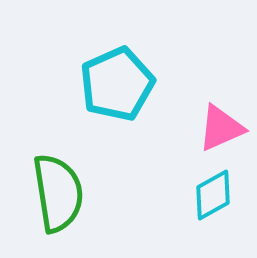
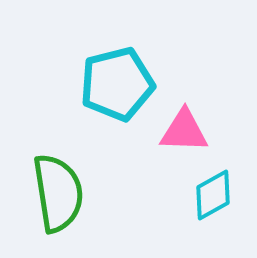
cyan pentagon: rotated 10 degrees clockwise
pink triangle: moved 37 px left, 3 px down; rotated 26 degrees clockwise
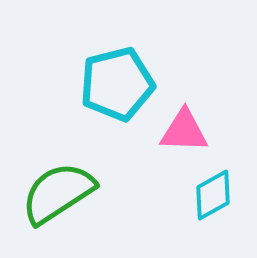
green semicircle: rotated 114 degrees counterclockwise
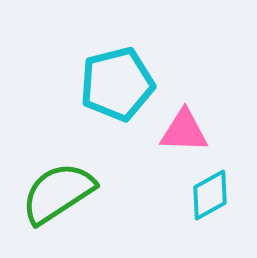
cyan diamond: moved 3 px left
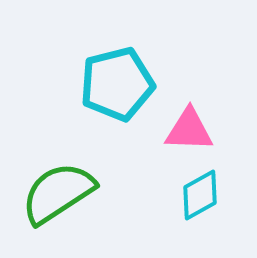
pink triangle: moved 5 px right, 1 px up
cyan diamond: moved 10 px left
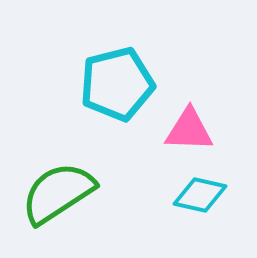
cyan diamond: rotated 42 degrees clockwise
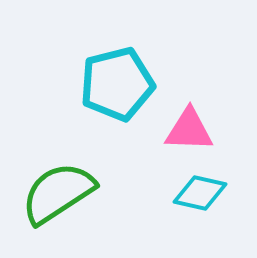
cyan diamond: moved 2 px up
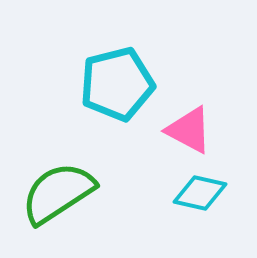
pink triangle: rotated 26 degrees clockwise
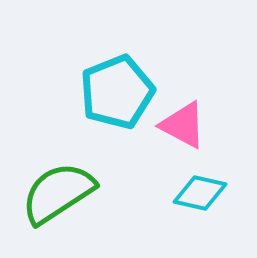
cyan pentagon: moved 8 px down; rotated 8 degrees counterclockwise
pink triangle: moved 6 px left, 5 px up
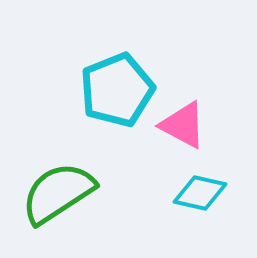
cyan pentagon: moved 2 px up
